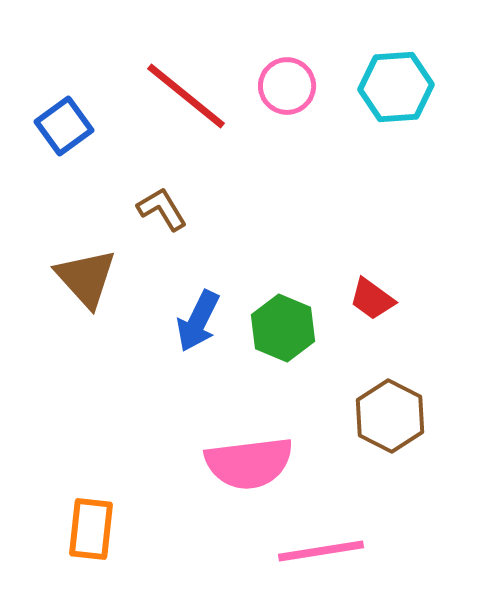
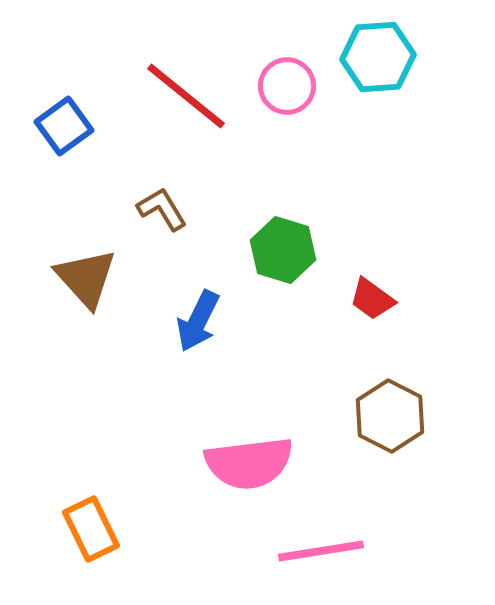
cyan hexagon: moved 18 px left, 30 px up
green hexagon: moved 78 px up; rotated 6 degrees counterclockwise
orange rectangle: rotated 32 degrees counterclockwise
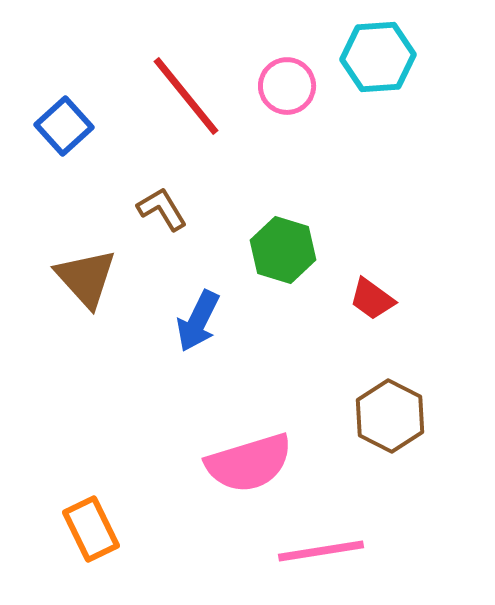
red line: rotated 12 degrees clockwise
blue square: rotated 6 degrees counterclockwise
pink semicircle: rotated 10 degrees counterclockwise
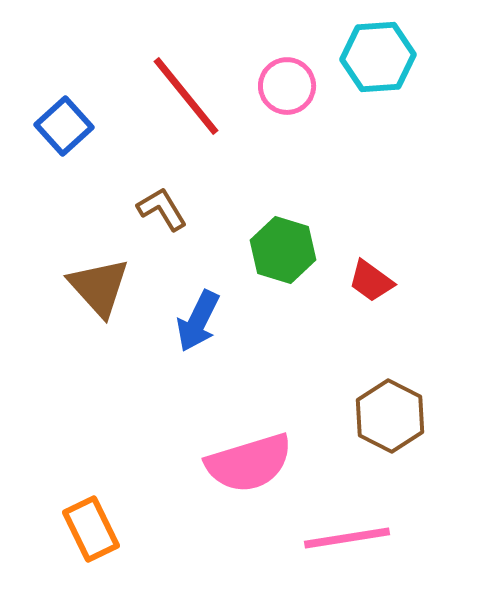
brown triangle: moved 13 px right, 9 px down
red trapezoid: moved 1 px left, 18 px up
pink line: moved 26 px right, 13 px up
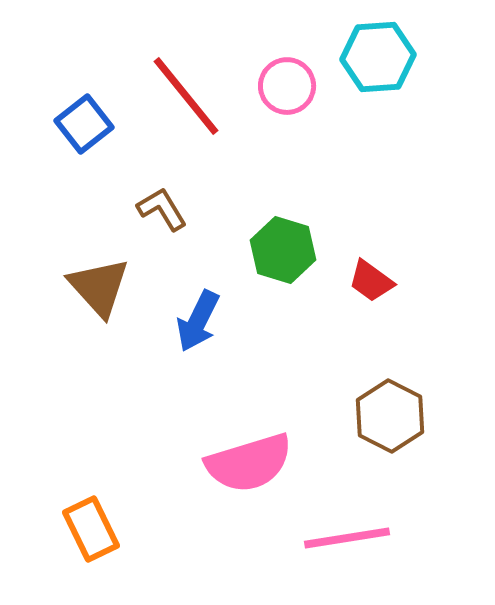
blue square: moved 20 px right, 2 px up; rotated 4 degrees clockwise
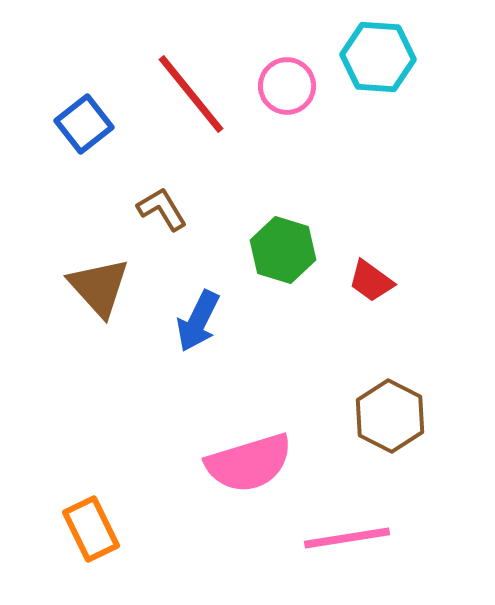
cyan hexagon: rotated 8 degrees clockwise
red line: moved 5 px right, 2 px up
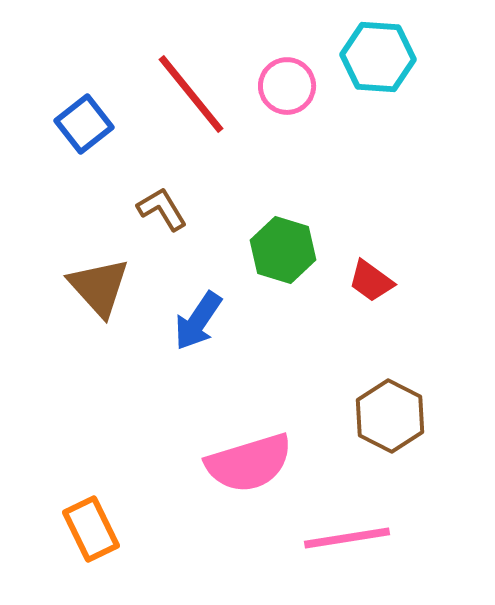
blue arrow: rotated 8 degrees clockwise
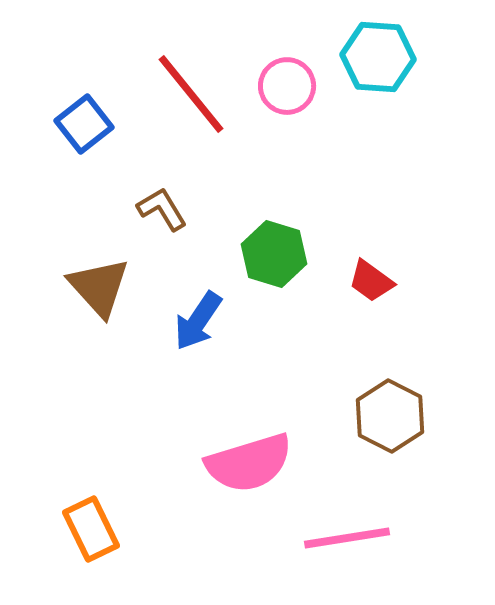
green hexagon: moved 9 px left, 4 px down
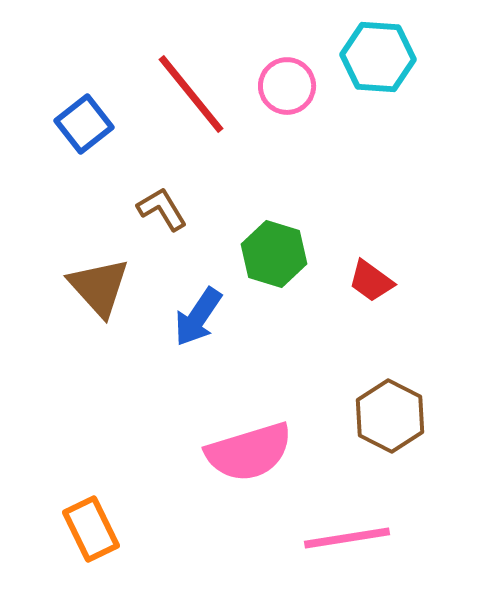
blue arrow: moved 4 px up
pink semicircle: moved 11 px up
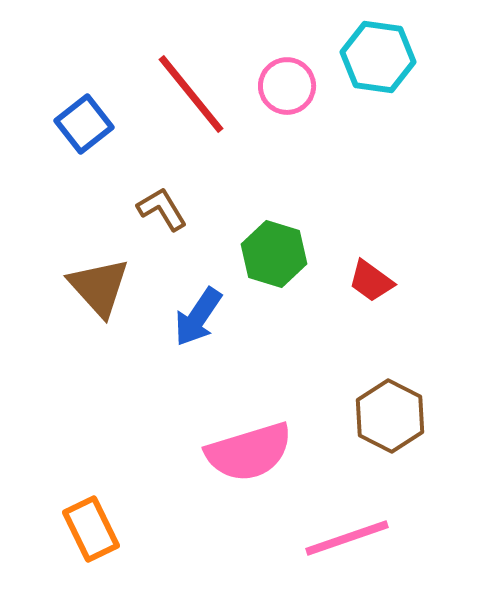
cyan hexagon: rotated 4 degrees clockwise
pink line: rotated 10 degrees counterclockwise
